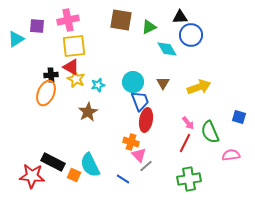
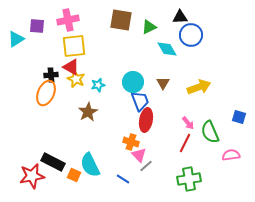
red star: rotated 15 degrees counterclockwise
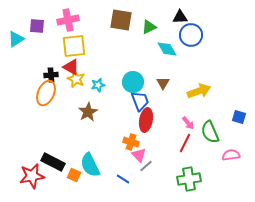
yellow arrow: moved 4 px down
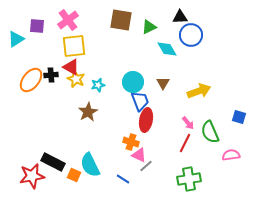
pink cross: rotated 25 degrees counterclockwise
orange ellipse: moved 15 px left, 13 px up; rotated 15 degrees clockwise
pink triangle: rotated 21 degrees counterclockwise
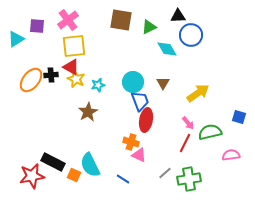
black triangle: moved 2 px left, 1 px up
yellow arrow: moved 1 px left, 2 px down; rotated 15 degrees counterclockwise
green semicircle: rotated 100 degrees clockwise
gray line: moved 19 px right, 7 px down
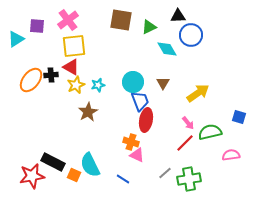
yellow star: moved 6 px down; rotated 24 degrees clockwise
red line: rotated 18 degrees clockwise
pink triangle: moved 2 px left
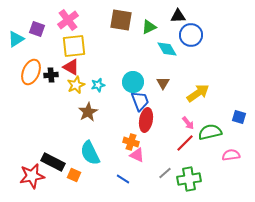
purple square: moved 3 px down; rotated 14 degrees clockwise
orange ellipse: moved 8 px up; rotated 15 degrees counterclockwise
cyan semicircle: moved 12 px up
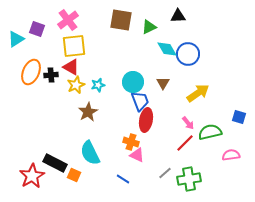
blue circle: moved 3 px left, 19 px down
black rectangle: moved 2 px right, 1 px down
red star: rotated 20 degrees counterclockwise
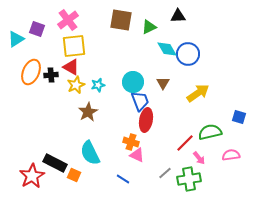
pink arrow: moved 11 px right, 35 px down
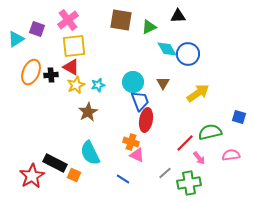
green cross: moved 4 px down
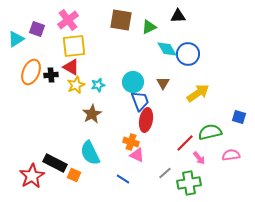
brown star: moved 4 px right, 2 px down
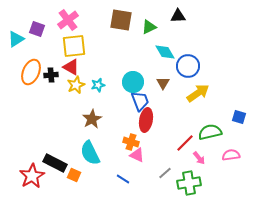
cyan diamond: moved 2 px left, 3 px down
blue circle: moved 12 px down
brown star: moved 5 px down
